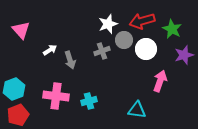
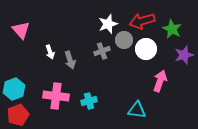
white arrow: moved 2 px down; rotated 104 degrees clockwise
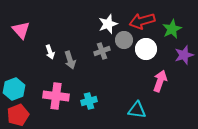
green star: rotated 18 degrees clockwise
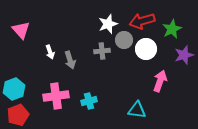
gray cross: rotated 14 degrees clockwise
pink cross: rotated 15 degrees counterclockwise
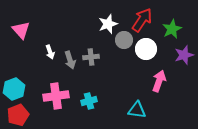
red arrow: moved 1 px up; rotated 140 degrees clockwise
gray cross: moved 11 px left, 6 px down
pink arrow: moved 1 px left
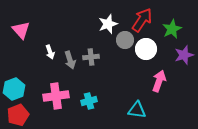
gray circle: moved 1 px right
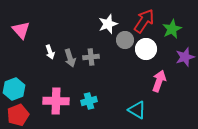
red arrow: moved 2 px right, 1 px down
purple star: moved 1 px right, 2 px down
gray arrow: moved 2 px up
pink cross: moved 5 px down; rotated 10 degrees clockwise
cyan triangle: rotated 24 degrees clockwise
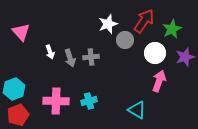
pink triangle: moved 2 px down
white circle: moved 9 px right, 4 px down
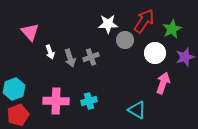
white star: rotated 18 degrees clockwise
pink triangle: moved 9 px right
gray cross: rotated 14 degrees counterclockwise
pink arrow: moved 4 px right, 2 px down
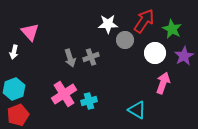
green star: rotated 18 degrees counterclockwise
white arrow: moved 36 px left; rotated 32 degrees clockwise
purple star: moved 1 px left, 1 px up; rotated 12 degrees counterclockwise
pink cross: moved 8 px right, 7 px up; rotated 35 degrees counterclockwise
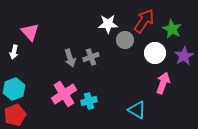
red pentagon: moved 3 px left
